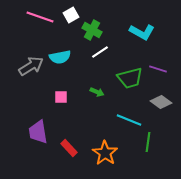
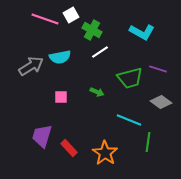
pink line: moved 5 px right, 2 px down
purple trapezoid: moved 4 px right, 4 px down; rotated 25 degrees clockwise
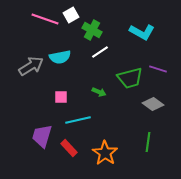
green arrow: moved 2 px right
gray diamond: moved 8 px left, 2 px down
cyan line: moved 51 px left; rotated 35 degrees counterclockwise
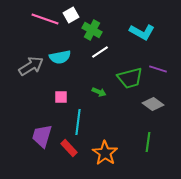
cyan line: moved 2 px down; rotated 70 degrees counterclockwise
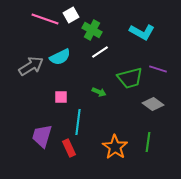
cyan semicircle: rotated 15 degrees counterclockwise
red rectangle: rotated 18 degrees clockwise
orange star: moved 10 px right, 6 px up
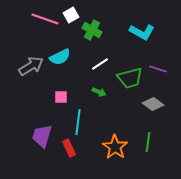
white line: moved 12 px down
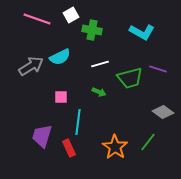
pink line: moved 8 px left
green cross: rotated 18 degrees counterclockwise
white line: rotated 18 degrees clockwise
gray diamond: moved 10 px right, 8 px down
green line: rotated 30 degrees clockwise
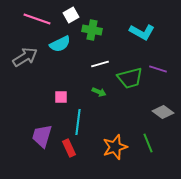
cyan semicircle: moved 13 px up
gray arrow: moved 6 px left, 9 px up
green line: moved 1 px down; rotated 60 degrees counterclockwise
orange star: rotated 20 degrees clockwise
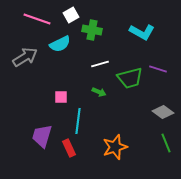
cyan line: moved 1 px up
green line: moved 18 px right
